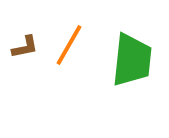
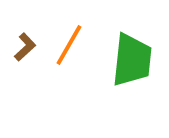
brown L-shape: rotated 32 degrees counterclockwise
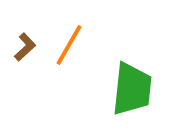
green trapezoid: moved 29 px down
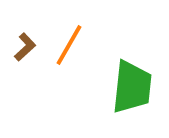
green trapezoid: moved 2 px up
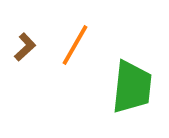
orange line: moved 6 px right
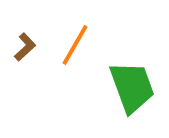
green trapezoid: rotated 26 degrees counterclockwise
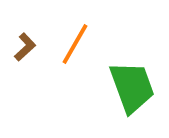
orange line: moved 1 px up
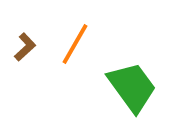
green trapezoid: rotated 16 degrees counterclockwise
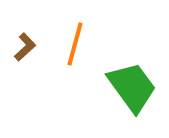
orange line: rotated 15 degrees counterclockwise
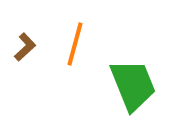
green trapezoid: moved 1 px right, 2 px up; rotated 14 degrees clockwise
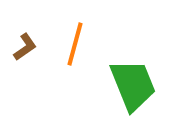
brown L-shape: rotated 8 degrees clockwise
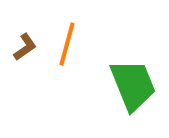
orange line: moved 8 px left
